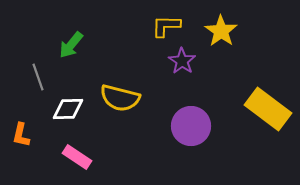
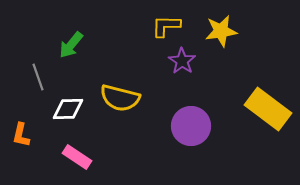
yellow star: rotated 28 degrees clockwise
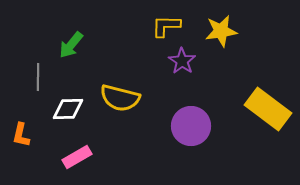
gray line: rotated 20 degrees clockwise
pink rectangle: rotated 64 degrees counterclockwise
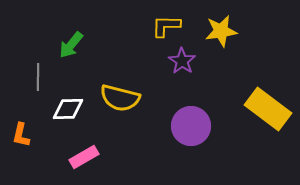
pink rectangle: moved 7 px right
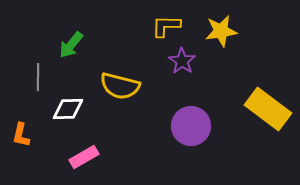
yellow semicircle: moved 12 px up
